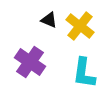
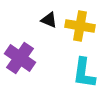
yellow cross: rotated 28 degrees counterclockwise
purple cross: moved 10 px left, 4 px up
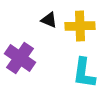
yellow cross: rotated 12 degrees counterclockwise
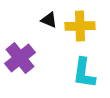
purple cross: rotated 16 degrees clockwise
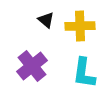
black triangle: moved 3 px left; rotated 18 degrees clockwise
purple cross: moved 12 px right, 8 px down
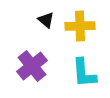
cyan L-shape: rotated 12 degrees counterclockwise
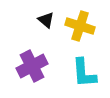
yellow cross: rotated 20 degrees clockwise
purple cross: rotated 12 degrees clockwise
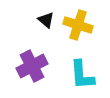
yellow cross: moved 2 px left, 1 px up
cyan L-shape: moved 2 px left, 2 px down
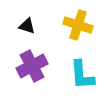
black triangle: moved 19 px left, 6 px down; rotated 24 degrees counterclockwise
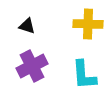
yellow cross: moved 10 px right, 1 px up; rotated 16 degrees counterclockwise
cyan L-shape: moved 2 px right
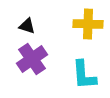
purple cross: moved 7 px up; rotated 8 degrees counterclockwise
